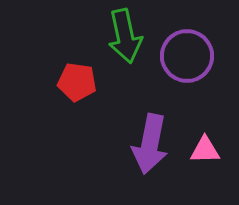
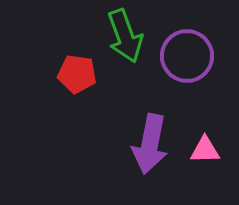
green arrow: rotated 8 degrees counterclockwise
red pentagon: moved 8 px up
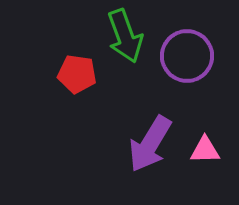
purple arrow: rotated 20 degrees clockwise
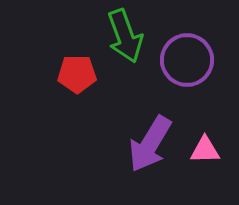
purple circle: moved 4 px down
red pentagon: rotated 9 degrees counterclockwise
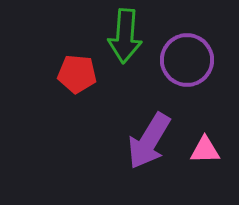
green arrow: rotated 24 degrees clockwise
red pentagon: rotated 6 degrees clockwise
purple arrow: moved 1 px left, 3 px up
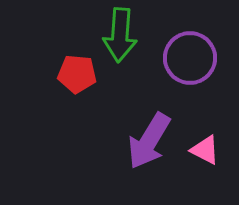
green arrow: moved 5 px left, 1 px up
purple circle: moved 3 px right, 2 px up
pink triangle: rotated 28 degrees clockwise
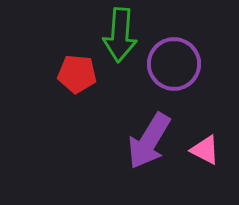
purple circle: moved 16 px left, 6 px down
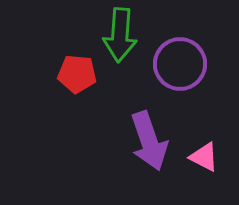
purple circle: moved 6 px right
purple arrow: rotated 50 degrees counterclockwise
pink triangle: moved 1 px left, 7 px down
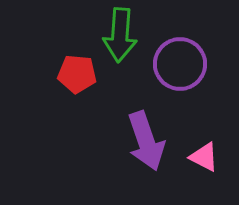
purple arrow: moved 3 px left
